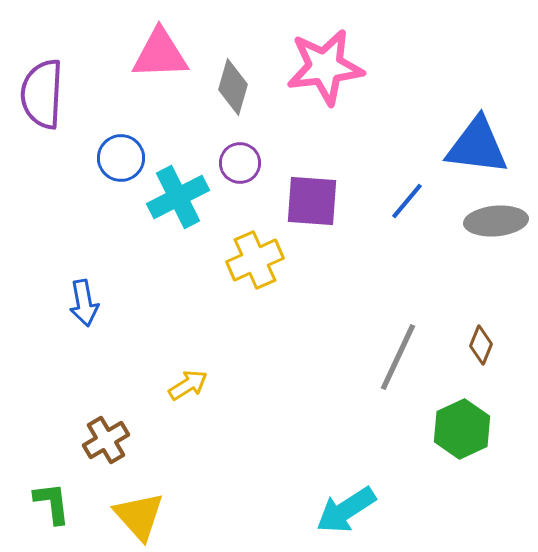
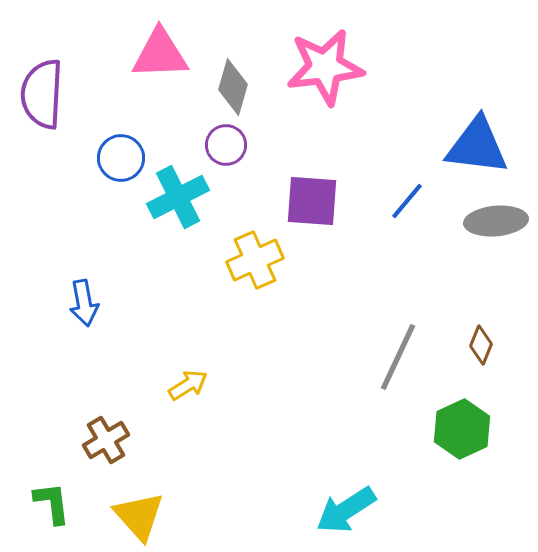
purple circle: moved 14 px left, 18 px up
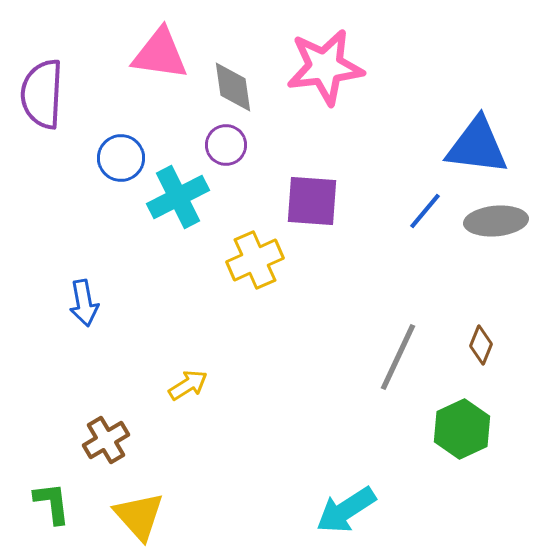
pink triangle: rotated 10 degrees clockwise
gray diamond: rotated 24 degrees counterclockwise
blue line: moved 18 px right, 10 px down
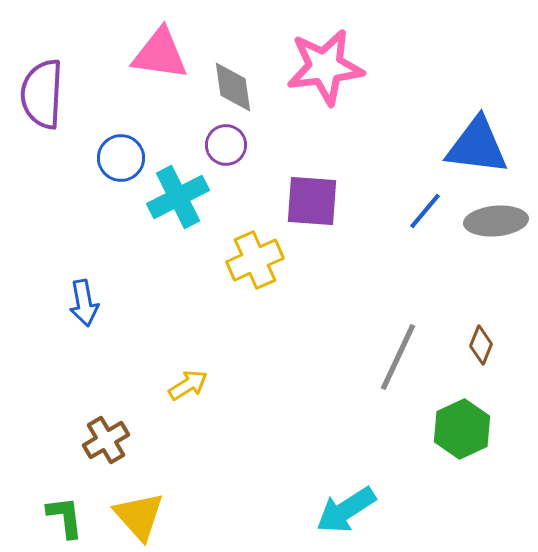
green L-shape: moved 13 px right, 14 px down
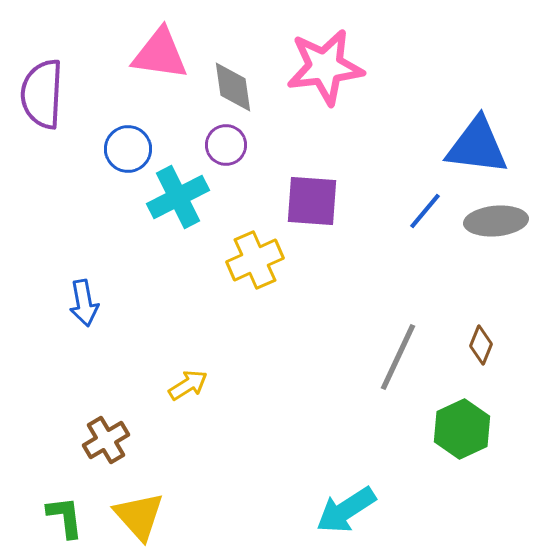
blue circle: moved 7 px right, 9 px up
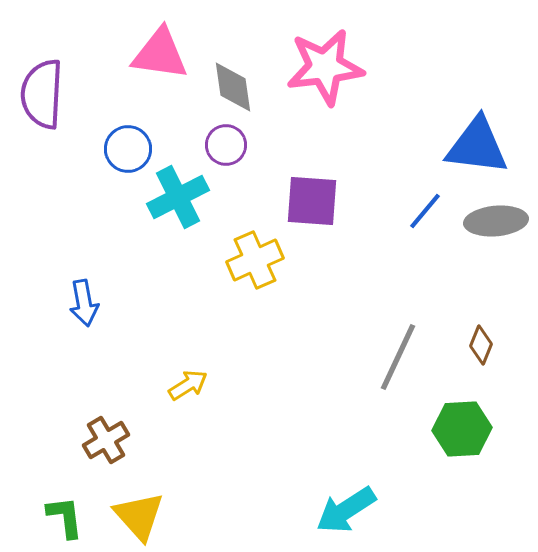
green hexagon: rotated 22 degrees clockwise
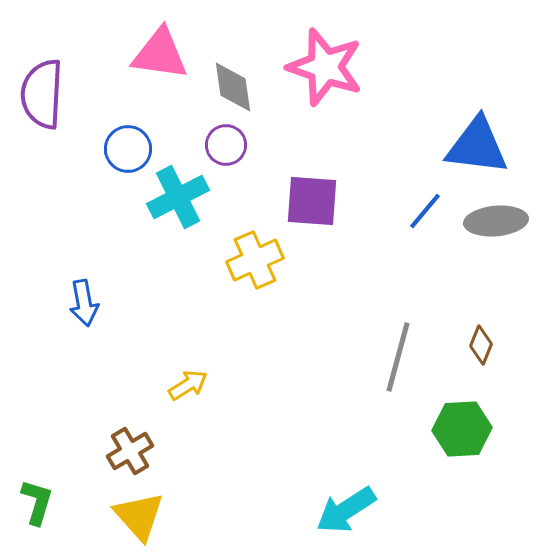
pink star: rotated 26 degrees clockwise
gray line: rotated 10 degrees counterclockwise
brown cross: moved 24 px right, 11 px down
green L-shape: moved 28 px left, 15 px up; rotated 24 degrees clockwise
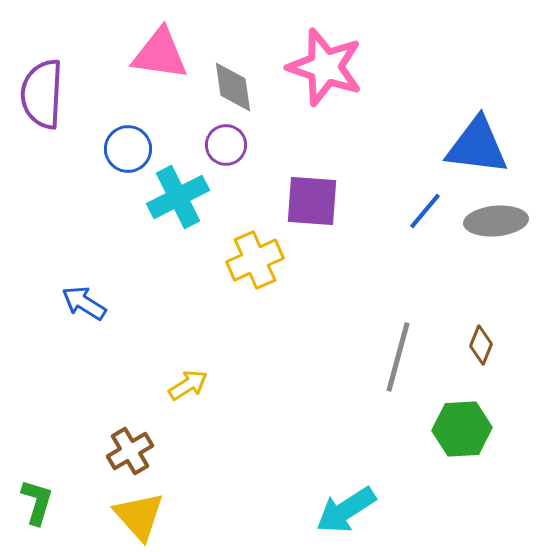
blue arrow: rotated 132 degrees clockwise
